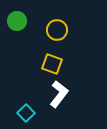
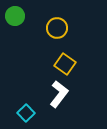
green circle: moved 2 px left, 5 px up
yellow circle: moved 2 px up
yellow square: moved 13 px right; rotated 15 degrees clockwise
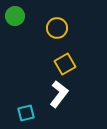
yellow square: rotated 25 degrees clockwise
cyan square: rotated 30 degrees clockwise
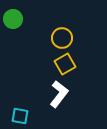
green circle: moved 2 px left, 3 px down
yellow circle: moved 5 px right, 10 px down
cyan square: moved 6 px left, 3 px down; rotated 24 degrees clockwise
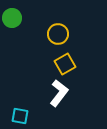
green circle: moved 1 px left, 1 px up
yellow circle: moved 4 px left, 4 px up
white L-shape: moved 1 px up
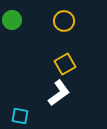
green circle: moved 2 px down
yellow circle: moved 6 px right, 13 px up
white L-shape: rotated 16 degrees clockwise
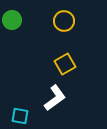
white L-shape: moved 4 px left, 5 px down
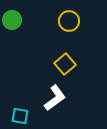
yellow circle: moved 5 px right
yellow square: rotated 10 degrees counterclockwise
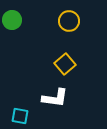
white L-shape: rotated 44 degrees clockwise
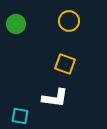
green circle: moved 4 px right, 4 px down
yellow square: rotated 30 degrees counterclockwise
